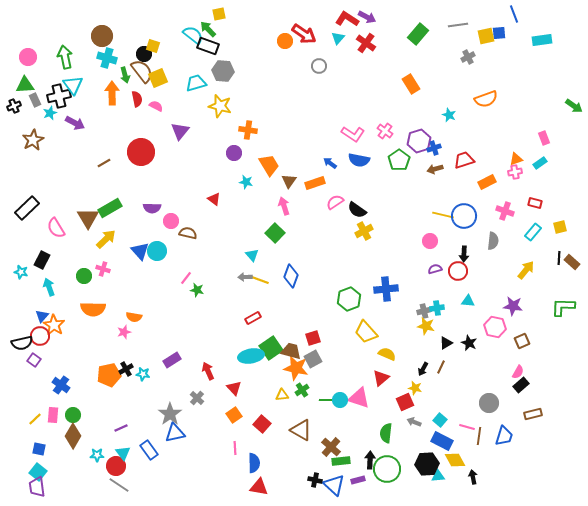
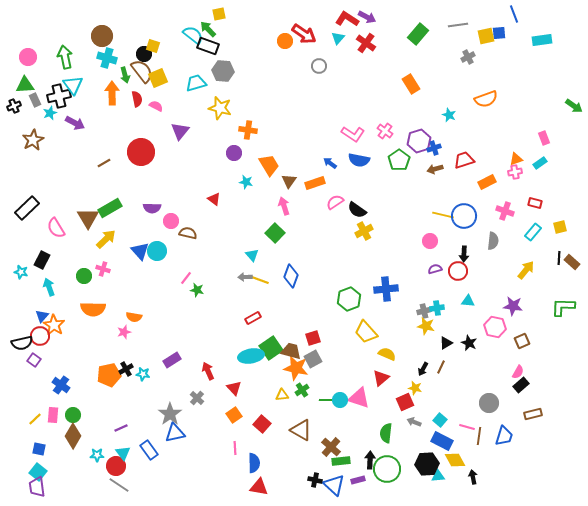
yellow star at (220, 106): moved 2 px down
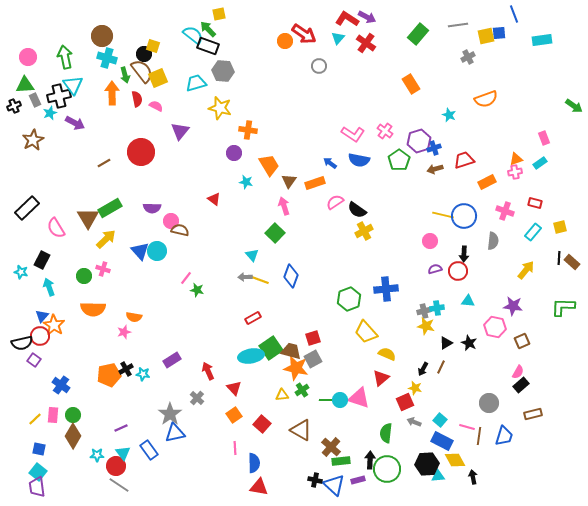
brown semicircle at (188, 233): moved 8 px left, 3 px up
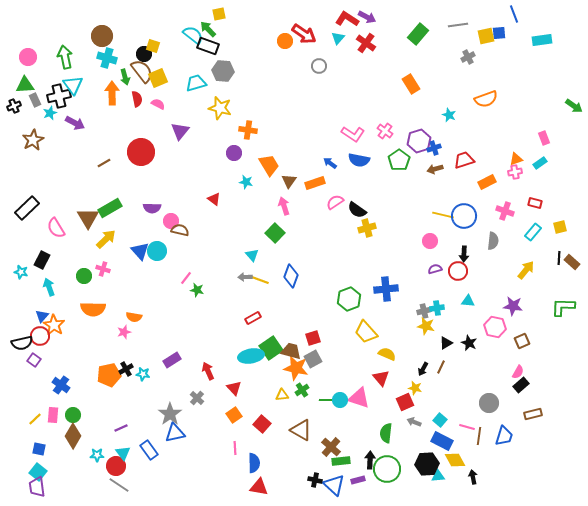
green arrow at (125, 75): moved 2 px down
pink semicircle at (156, 106): moved 2 px right, 2 px up
yellow cross at (364, 231): moved 3 px right, 3 px up; rotated 12 degrees clockwise
red triangle at (381, 378): rotated 30 degrees counterclockwise
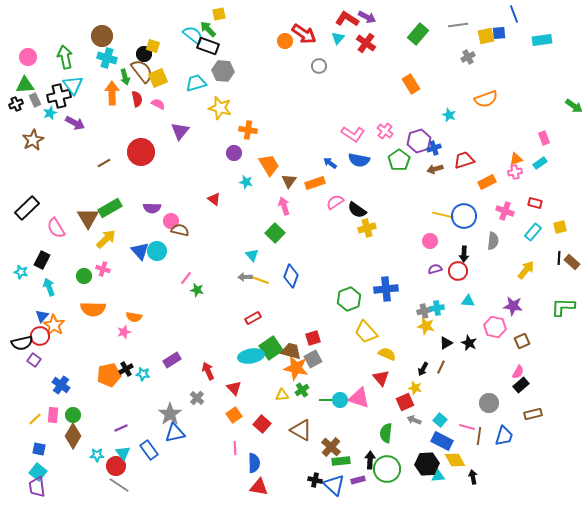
black cross at (14, 106): moved 2 px right, 2 px up
gray arrow at (414, 422): moved 2 px up
